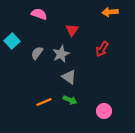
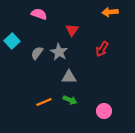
gray star: moved 2 px left, 2 px up; rotated 18 degrees counterclockwise
gray triangle: rotated 35 degrees counterclockwise
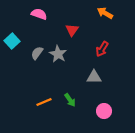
orange arrow: moved 5 px left, 1 px down; rotated 35 degrees clockwise
gray star: moved 1 px left, 2 px down
gray triangle: moved 25 px right
green arrow: rotated 32 degrees clockwise
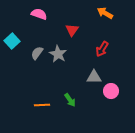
orange line: moved 2 px left, 3 px down; rotated 21 degrees clockwise
pink circle: moved 7 px right, 20 px up
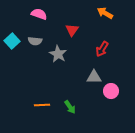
gray semicircle: moved 2 px left, 12 px up; rotated 120 degrees counterclockwise
green arrow: moved 7 px down
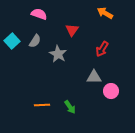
gray semicircle: rotated 64 degrees counterclockwise
